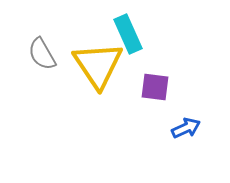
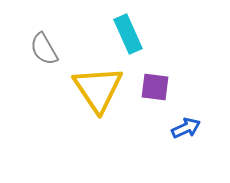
gray semicircle: moved 2 px right, 5 px up
yellow triangle: moved 24 px down
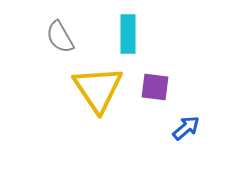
cyan rectangle: rotated 24 degrees clockwise
gray semicircle: moved 16 px right, 12 px up
blue arrow: rotated 16 degrees counterclockwise
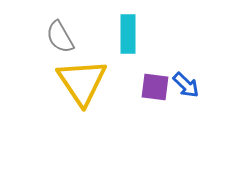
yellow triangle: moved 16 px left, 7 px up
blue arrow: moved 43 px up; rotated 84 degrees clockwise
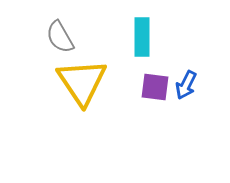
cyan rectangle: moved 14 px right, 3 px down
blue arrow: rotated 72 degrees clockwise
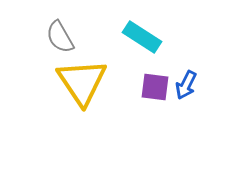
cyan rectangle: rotated 57 degrees counterclockwise
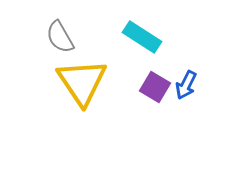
purple square: rotated 24 degrees clockwise
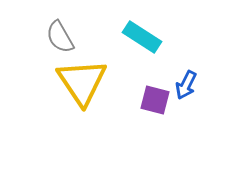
purple square: moved 13 px down; rotated 16 degrees counterclockwise
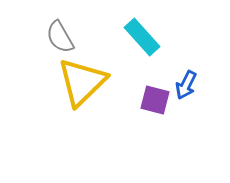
cyan rectangle: rotated 15 degrees clockwise
yellow triangle: rotated 20 degrees clockwise
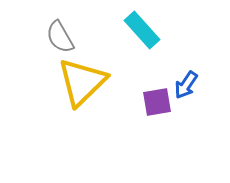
cyan rectangle: moved 7 px up
blue arrow: rotated 8 degrees clockwise
purple square: moved 2 px right, 2 px down; rotated 24 degrees counterclockwise
